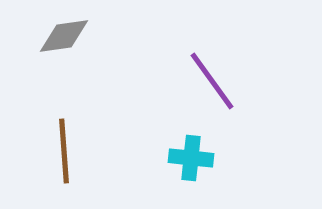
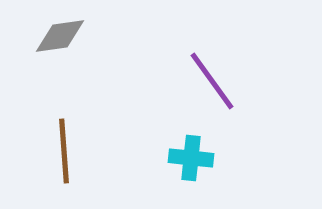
gray diamond: moved 4 px left
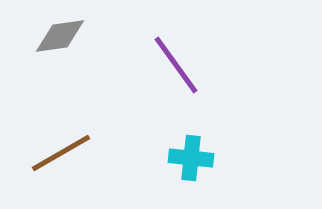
purple line: moved 36 px left, 16 px up
brown line: moved 3 px left, 2 px down; rotated 64 degrees clockwise
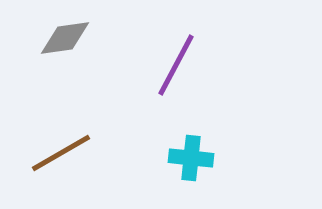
gray diamond: moved 5 px right, 2 px down
purple line: rotated 64 degrees clockwise
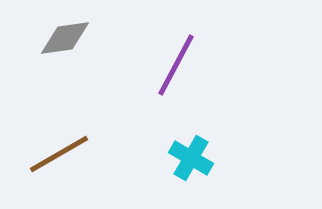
brown line: moved 2 px left, 1 px down
cyan cross: rotated 24 degrees clockwise
